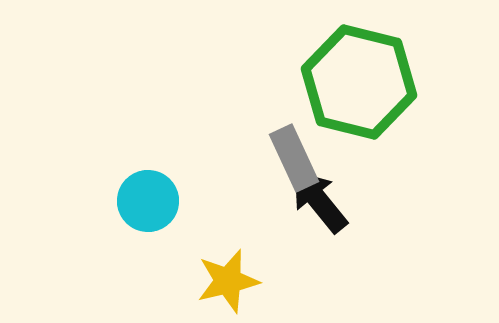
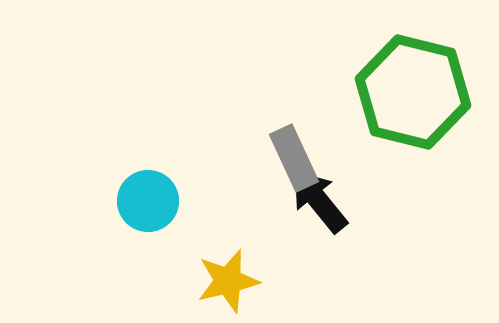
green hexagon: moved 54 px right, 10 px down
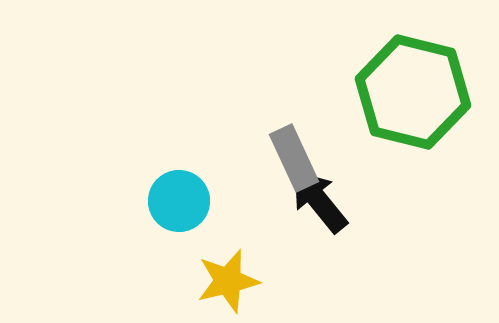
cyan circle: moved 31 px right
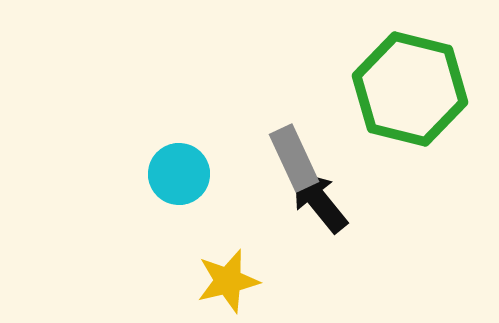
green hexagon: moved 3 px left, 3 px up
cyan circle: moved 27 px up
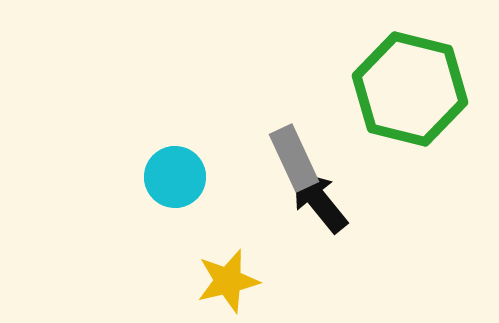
cyan circle: moved 4 px left, 3 px down
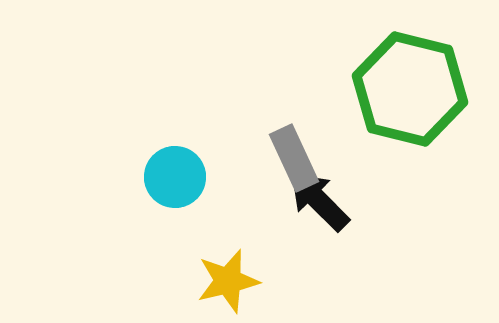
black arrow: rotated 6 degrees counterclockwise
